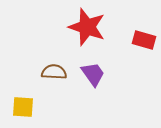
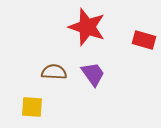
yellow square: moved 9 px right
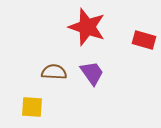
purple trapezoid: moved 1 px left, 1 px up
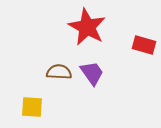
red star: rotated 9 degrees clockwise
red rectangle: moved 5 px down
brown semicircle: moved 5 px right
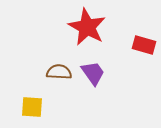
purple trapezoid: moved 1 px right
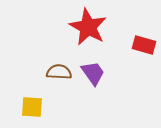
red star: moved 1 px right
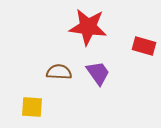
red star: rotated 21 degrees counterclockwise
red rectangle: moved 1 px down
purple trapezoid: moved 5 px right
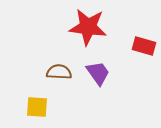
yellow square: moved 5 px right
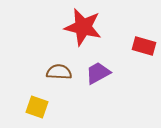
red star: moved 5 px left; rotated 6 degrees clockwise
purple trapezoid: rotated 84 degrees counterclockwise
yellow square: rotated 15 degrees clockwise
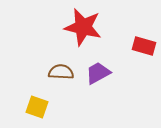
brown semicircle: moved 2 px right
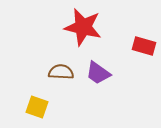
purple trapezoid: rotated 116 degrees counterclockwise
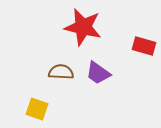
yellow square: moved 2 px down
